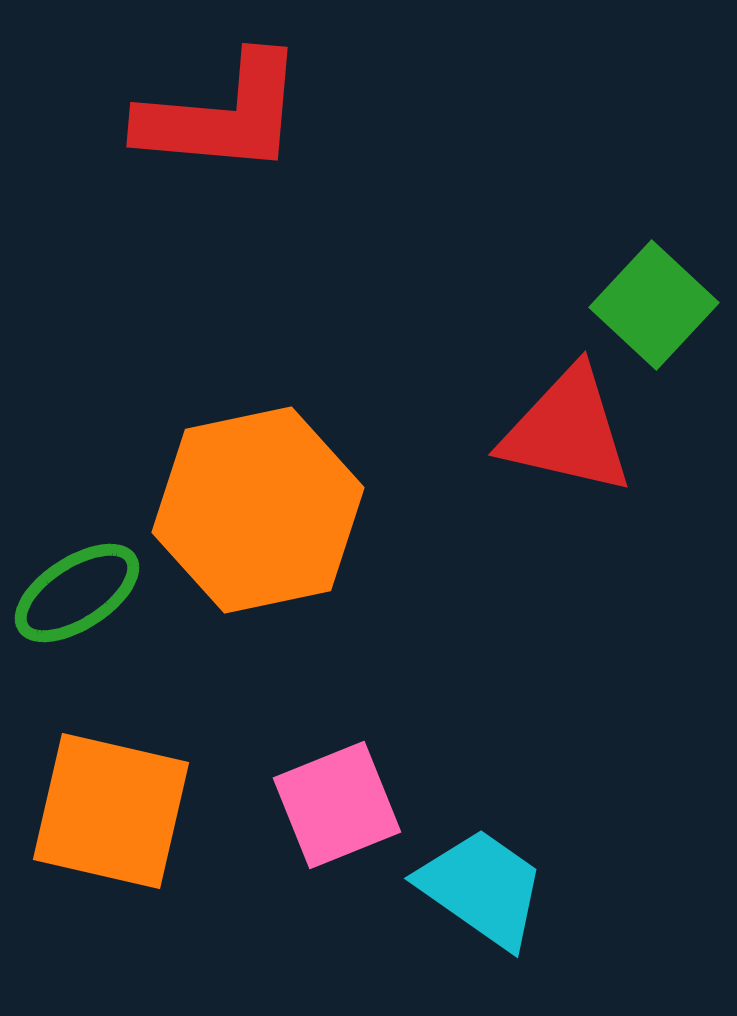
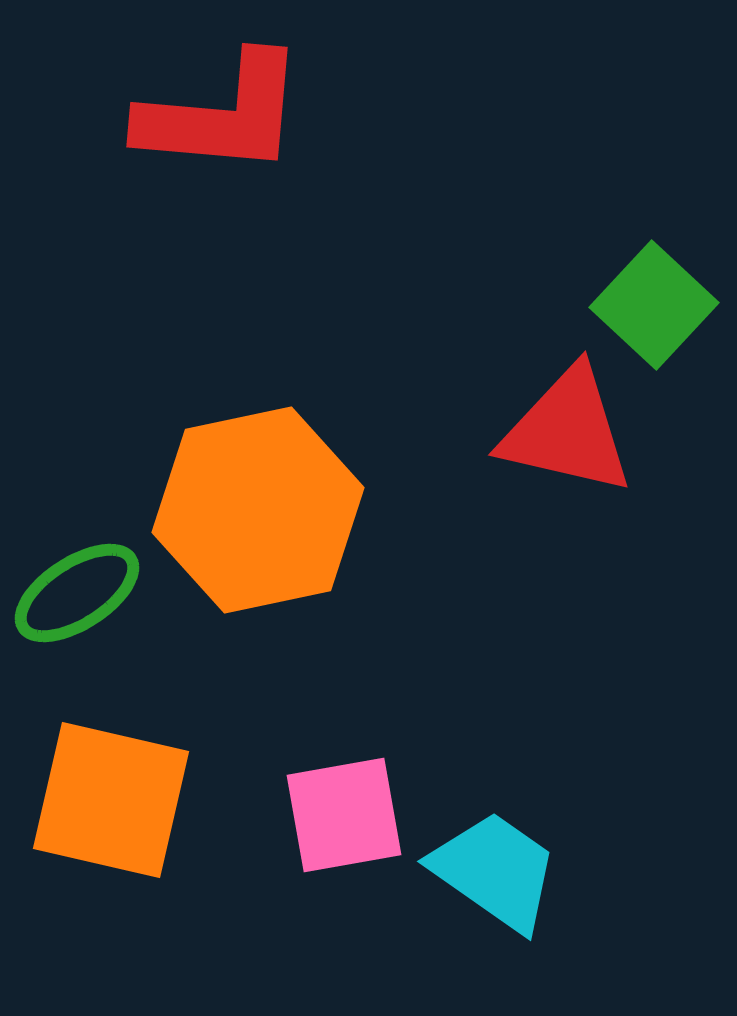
pink square: moved 7 px right, 10 px down; rotated 12 degrees clockwise
orange square: moved 11 px up
cyan trapezoid: moved 13 px right, 17 px up
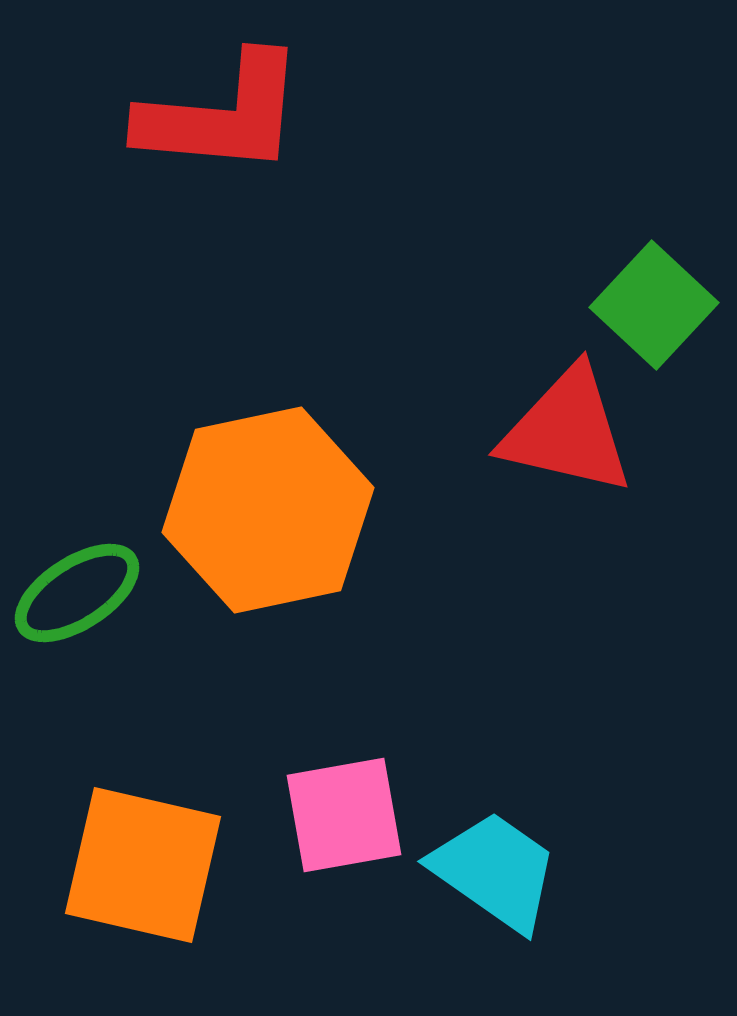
orange hexagon: moved 10 px right
orange square: moved 32 px right, 65 px down
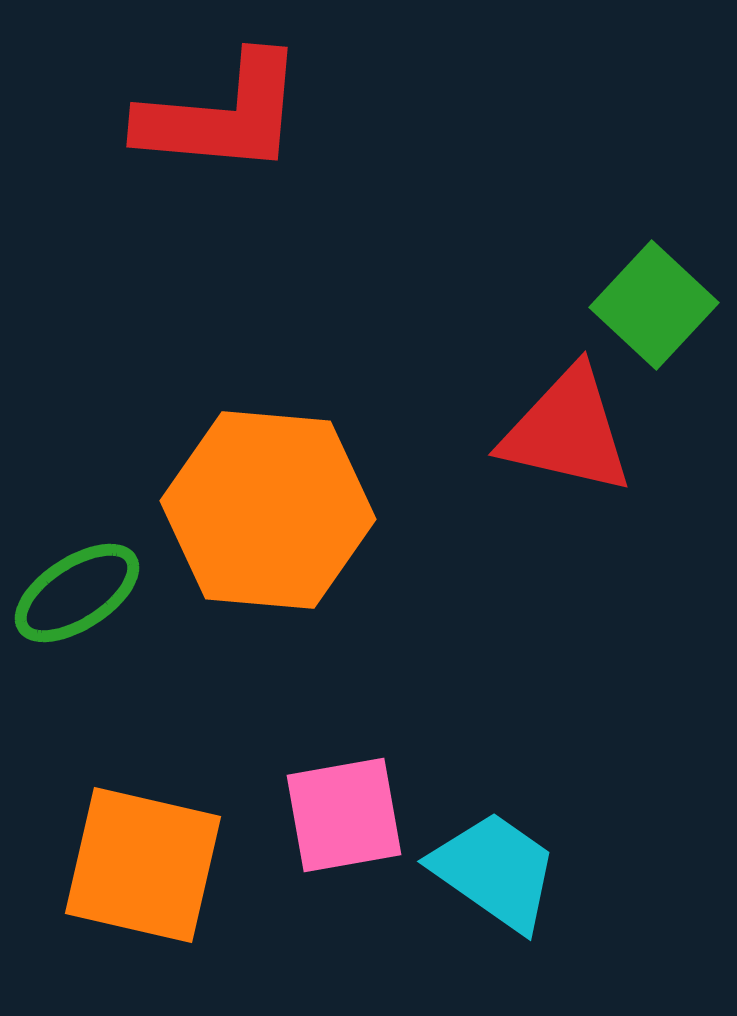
orange hexagon: rotated 17 degrees clockwise
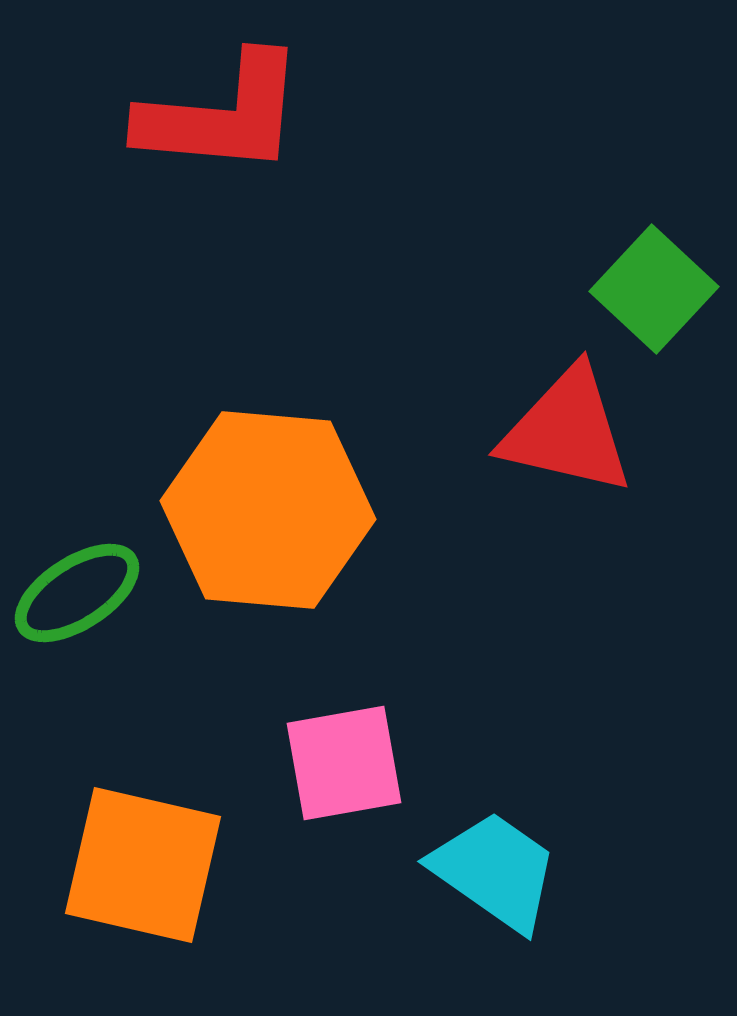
green square: moved 16 px up
pink square: moved 52 px up
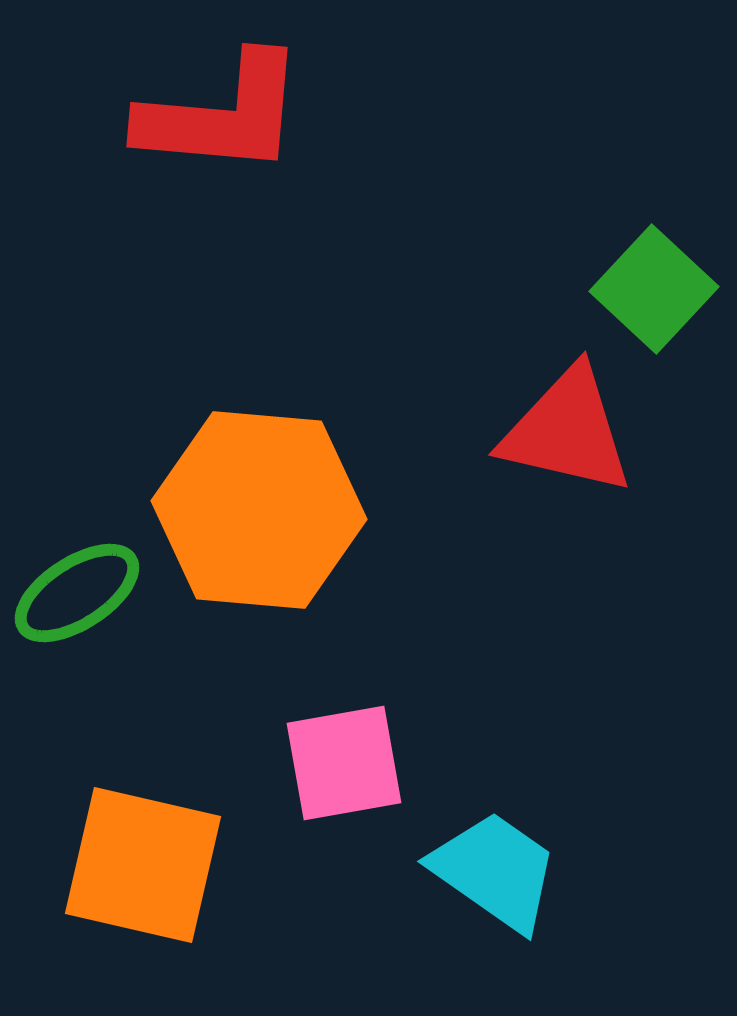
orange hexagon: moved 9 px left
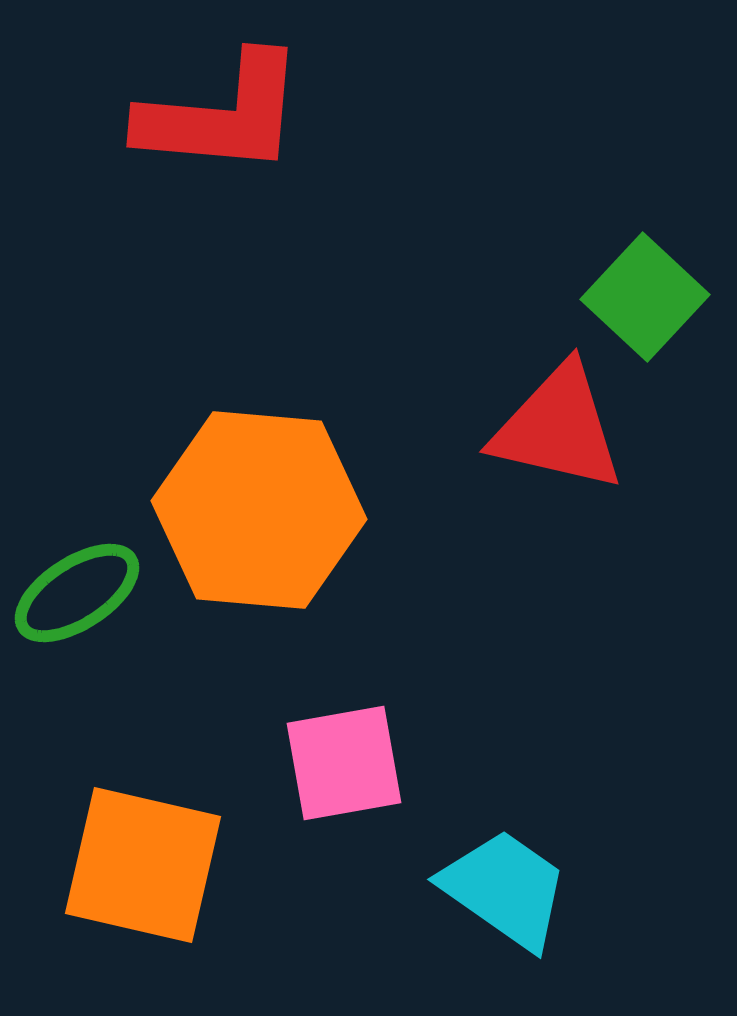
green square: moved 9 px left, 8 px down
red triangle: moved 9 px left, 3 px up
cyan trapezoid: moved 10 px right, 18 px down
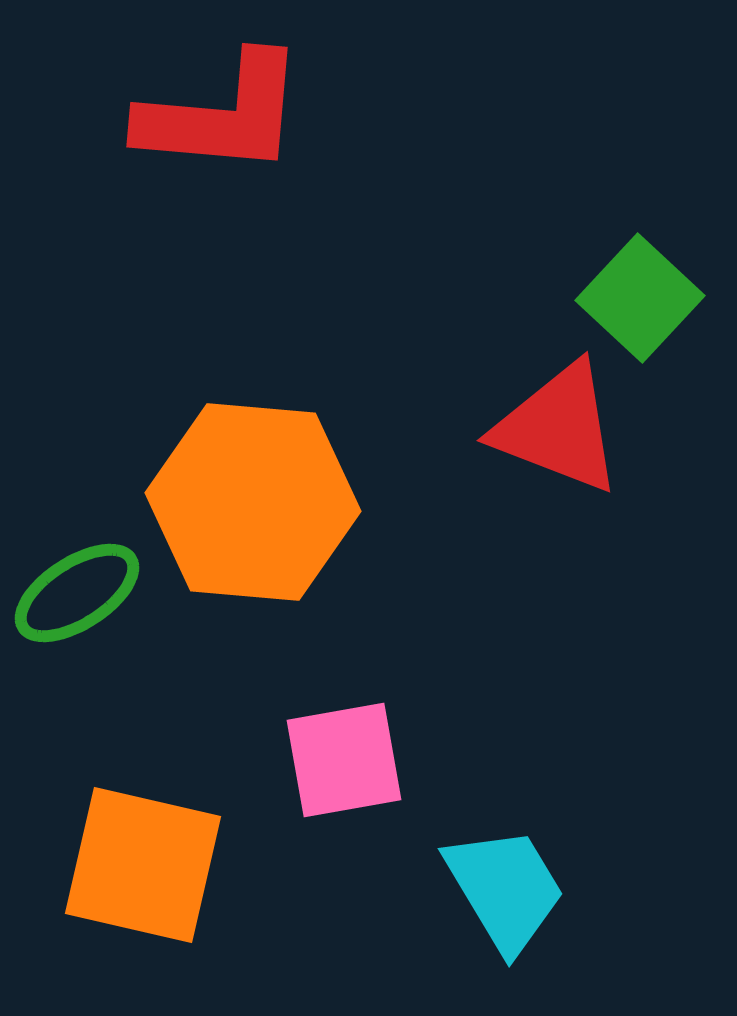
green square: moved 5 px left, 1 px down
red triangle: rotated 8 degrees clockwise
orange hexagon: moved 6 px left, 8 px up
pink square: moved 3 px up
cyan trapezoid: rotated 24 degrees clockwise
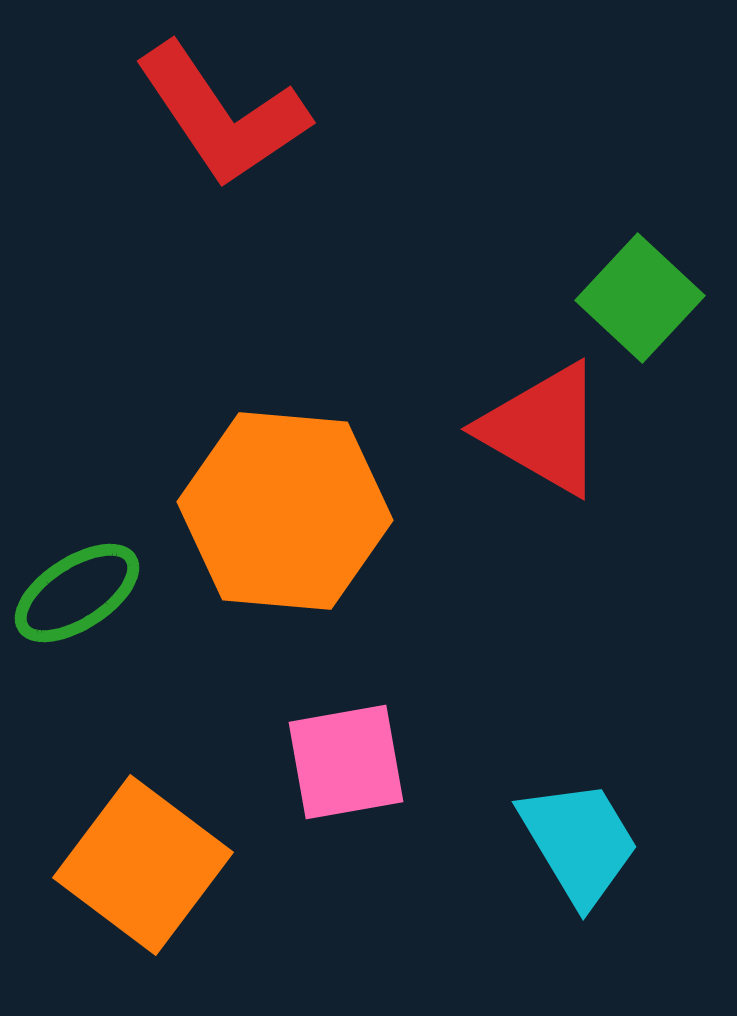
red L-shape: rotated 51 degrees clockwise
red triangle: moved 15 px left, 1 px down; rotated 9 degrees clockwise
orange hexagon: moved 32 px right, 9 px down
pink square: moved 2 px right, 2 px down
orange square: rotated 24 degrees clockwise
cyan trapezoid: moved 74 px right, 47 px up
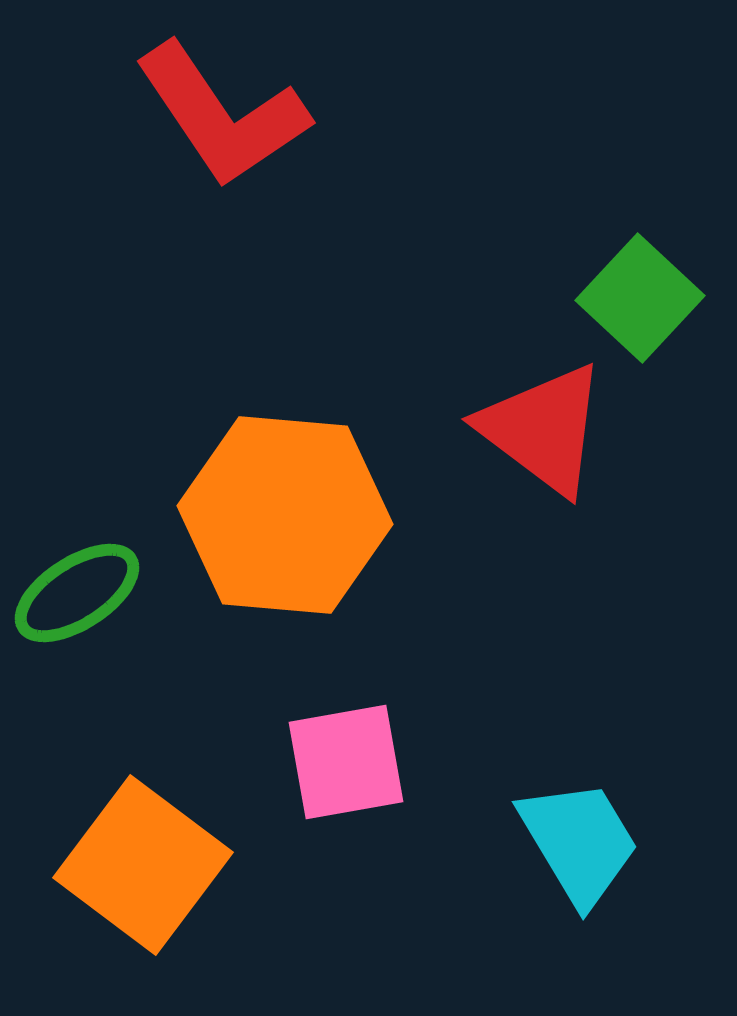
red triangle: rotated 7 degrees clockwise
orange hexagon: moved 4 px down
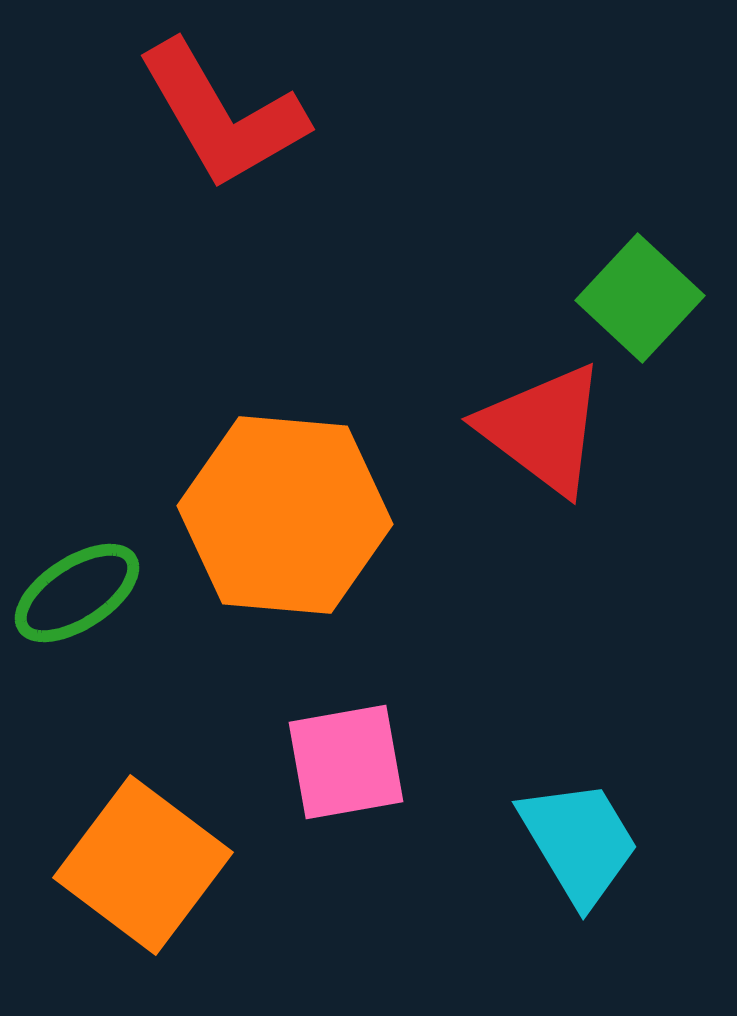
red L-shape: rotated 4 degrees clockwise
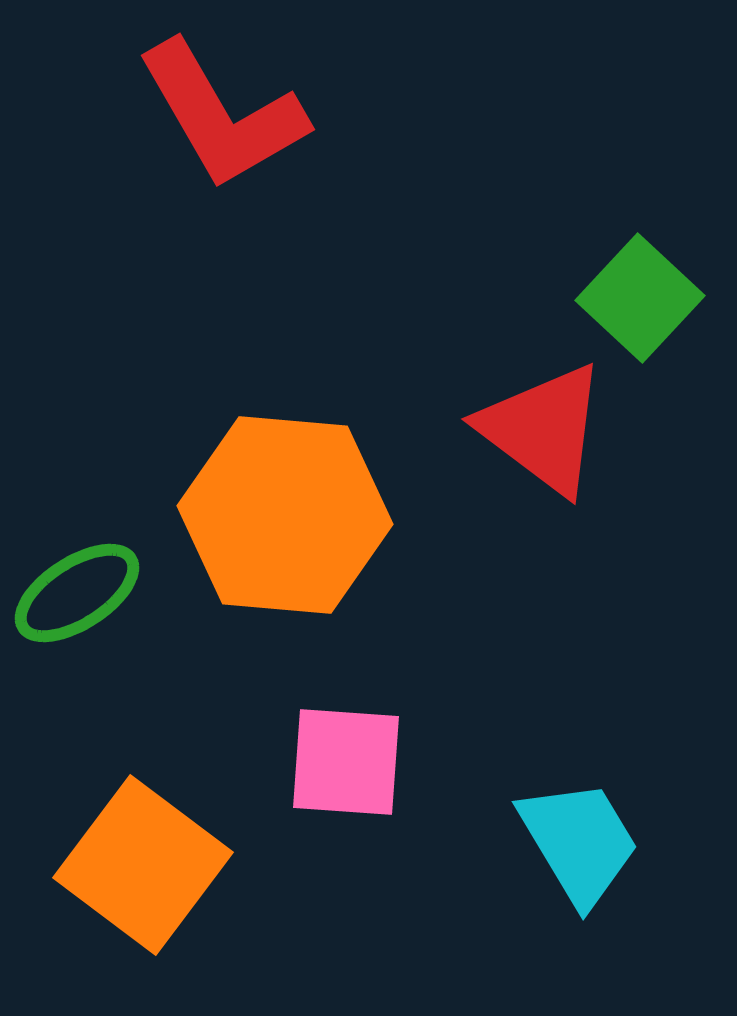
pink square: rotated 14 degrees clockwise
